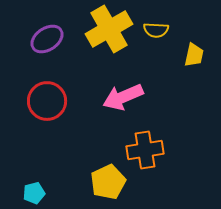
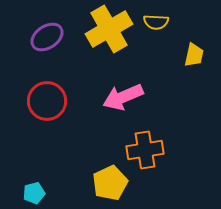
yellow semicircle: moved 8 px up
purple ellipse: moved 2 px up
yellow pentagon: moved 2 px right, 1 px down
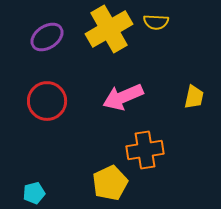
yellow trapezoid: moved 42 px down
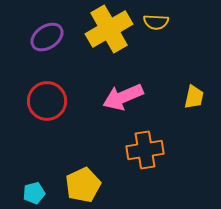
yellow pentagon: moved 27 px left, 2 px down
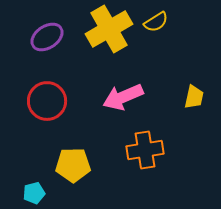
yellow semicircle: rotated 35 degrees counterclockwise
yellow pentagon: moved 10 px left, 20 px up; rotated 24 degrees clockwise
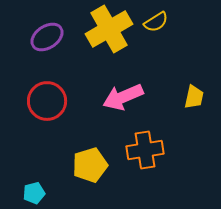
yellow pentagon: moved 17 px right; rotated 16 degrees counterclockwise
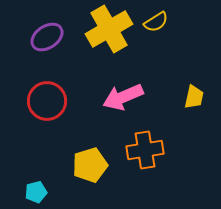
cyan pentagon: moved 2 px right, 1 px up
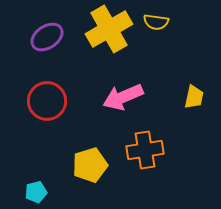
yellow semicircle: rotated 40 degrees clockwise
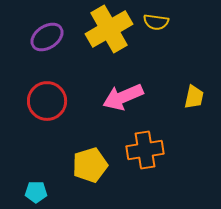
cyan pentagon: rotated 15 degrees clockwise
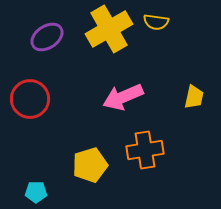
red circle: moved 17 px left, 2 px up
